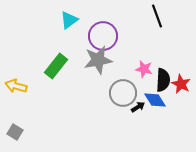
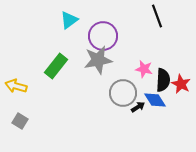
gray square: moved 5 px right, 11 px up
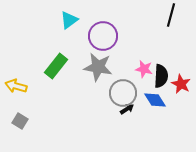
black line: moved 14 px right, 1 px up; rotated 35 degrees clockwise
gray star: moved 7 px down; rotated 20 degrees clockwise
black semicircle: moved 2 px left, 4 px up
black arrow: moved 11 px left, 2 px down
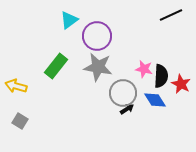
black line: rotated 50 degrees clockwise
purple circle: moved 6 px left
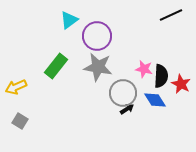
yellow arrow: moved 1 px down; rotated 40 degrees counterclockwise
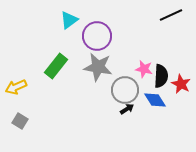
gray circle: moved 2 px right, 3 px up
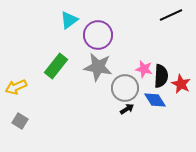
purple circle: moved 1 px right, 1 px up
gray circle: moved 2 px up
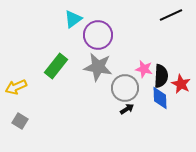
cyan triangle: moved 4 px right, 1 px up
blue diamond: moved 5 px right, 2 px up; rotated 30 degrees clockwise
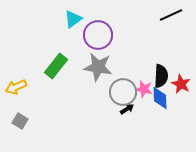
pink star: moved 20 px down
gray circle: moved 2 px left, 4 px down
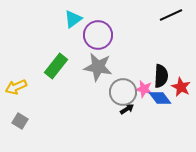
red star: moved 3 px down
blue diamond: rotated 35 degrees counterclockwise
